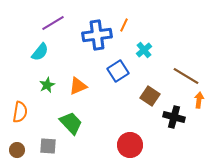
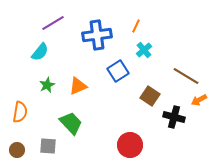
orange line: moved 12 px right, 1 px down
orange arrow: rotated 126 degrees counterclockwise
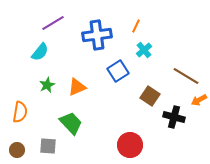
orange triangle: moved 1 px left, 1 px down
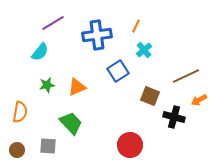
brown line: rotated 56 degrees counterclockwise
green star: rotated 14 degrees clockwise
brown square: rotated 12 degrees counterclockwise
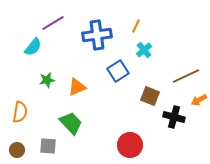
cyan semicircle: moved 7 px left, 5 px up
green star: moved 5 px up
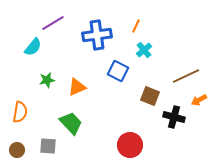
blue square: rotated 30 degrees counterclockwise
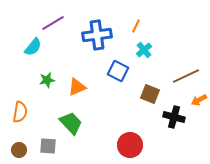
brown square: moved 2 px up
brown circle: moved 2 px right
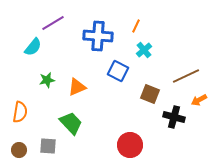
blue cross: moved 1 px right, 1 px down; rotated 12 degrees clockwise
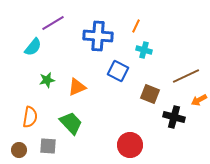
cyan cross: rotated 35 degrees counterclockwise
orange semicircle: moved 10 px right, 5 px down
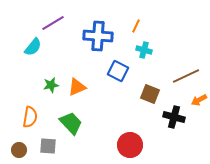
green star: moved 4 px right, 5 px down
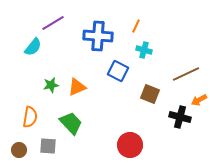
brown line: moved 2 px up
black cross: moved 6 px right
